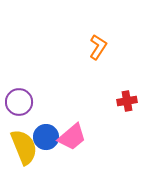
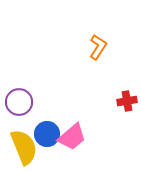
blue circle: moved 1 px right, 3 px up
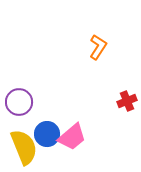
red cross: rotated 12 degrees counterclockwise
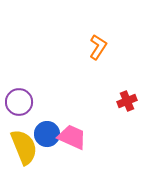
pink trapezoid: rotated 116 degrees counterclockwise
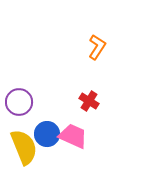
orange L-shape: moved 1 px left
red cross: moved 38 px left; rotated 36 degrees counterclockwise
pink trapezoid: moved 1 px right, 1 px up
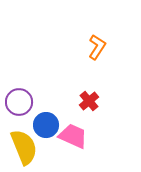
red cross: rotated 18 degrees clockwise
blue circle: moved 1 px left, 9 px up
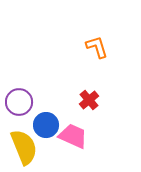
orange L-shape: rotated 50 degrees counterclockwise
red cross: moved 1 px up
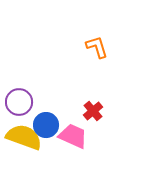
red cross: moved 4 px right, 11 px down
yellow semicircle: moved 10 px up; rotated 48 degrees counterclockwise
